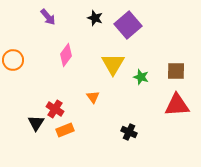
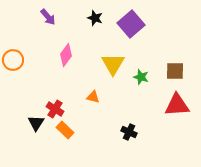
purple square: moved 3 px right, 1 px up
brown square: moved 1 px left
orange triangle: rotated 40 degrees counterclockwise
orange rectangle: rotated 66 degrees clockwise
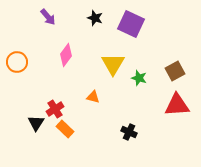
purple square: rotated 24 degrees counterclockwise
orange circle: moved 4 px right, 2 px down
brown square: rotated 30 degrees counterclockwise
green star: moved 2 px left, 1 px down
red cross: rotated 24 degrees clockwise
orange rectangle: moved 1 px up
